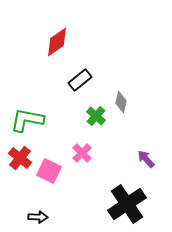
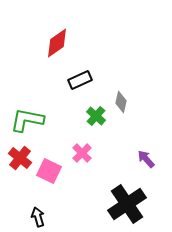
red diamond: moved 1 px down
black rectangle: rotated 15 degrees clockwise
black arrow: rotated 108 degrees counterclockwise
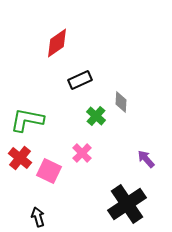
gray diamond: rotated 10 degrees counterclockwise
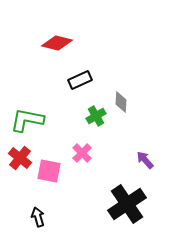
red diamond: rotated 48 degrees clockwise
green cross: rotated 18 degrees clockwise
purple arrow: moved 1 px left, 1 px down
pink square: rotated 15 degrees counterclockwise
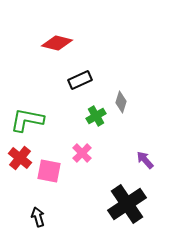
gray diamond: rotated 15 degrees clockwise
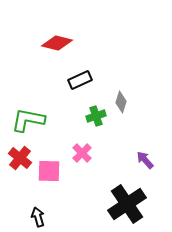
green cross: rotated 12 degrees clockwise
green L-shape: moved 1 px right
pink square: rotated 10 degrees counterclockwise
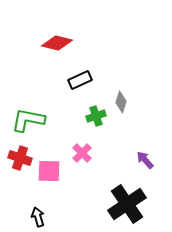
red cross: rotated 20 degrees counterclockwise
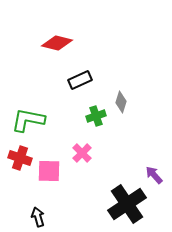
purple arrow: moved 9 px right, 15 px down
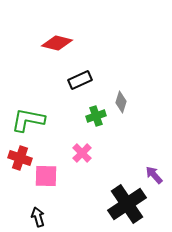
pink square: moved 3 px left, 5 px down
